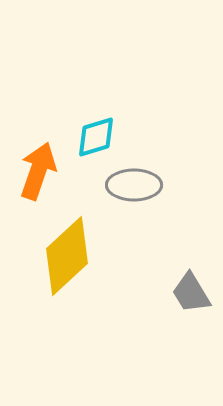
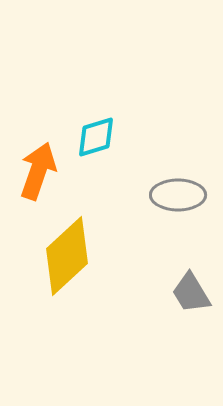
gray ellipse: moved 44 px right, 10 px down
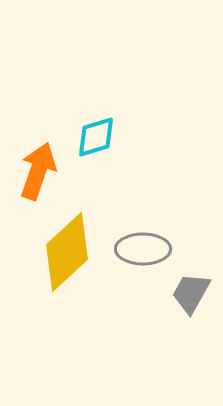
gray ellipse: moved 35 px left, 54 px down
yellow diamond: moved 4 px up
gray trapezoid: rotated 60 degrees clockwise
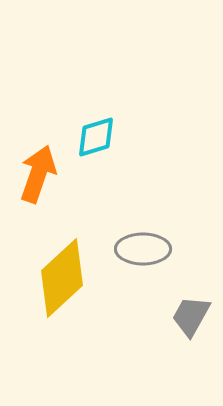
orange arrow: moved 3 px down
yellow diamond: moved 5 px left, 26 px down
gray trapezoid: moved 23 px down
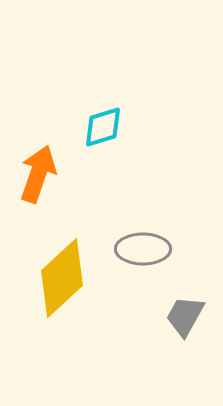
cyan diamond: moved 7 px right, 10 px up
gray trapezoid: moved 6 px left
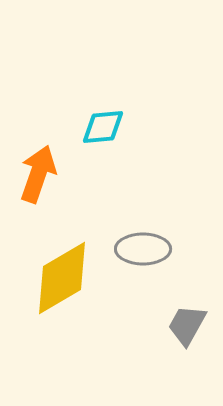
cyan diamond: rotated 12 degrees clockwise
yellow diamond: rotated 12 degrees clockwise
gray trapezoid: moved 2 px right, 9 px down
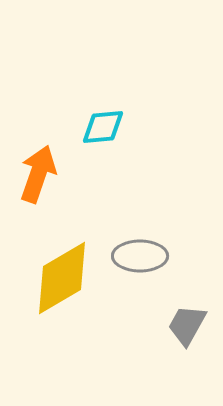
gray ellipse: moved 3 px left, 7 px down
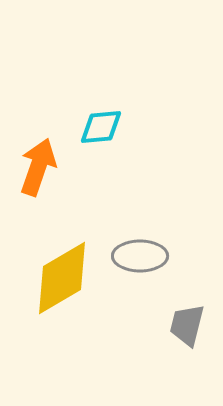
cyan diamond: moved 2 px left
orange arrow: moved 7 px up
gray trapezoid: rotated 15 degrees counterclockwise
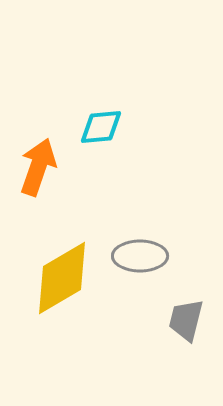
gray trapezoid: moved 1 px left, 5 px up
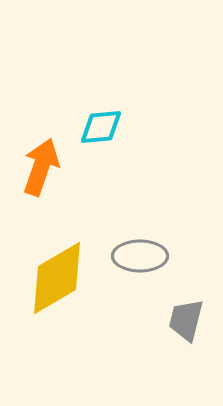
orange arrow: moved 3 px right
yellow diamond: moved 5 px left
